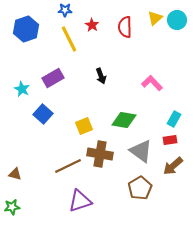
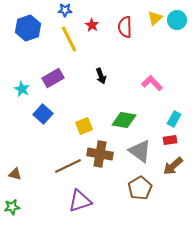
blue hexagon: moved 2 px right, 1 px up
gray triangle: moved 1 px left
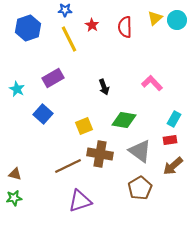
black arrow: moved 3 px right, 11 px down
cyan star: moved 5 px left
green star: moved 2 px right, 9 px up
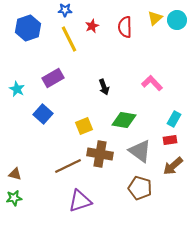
red star: moved 1 px down; rotated 16 degrees clockwise
brown pentagon: rotated 25 degrees counterclockwise
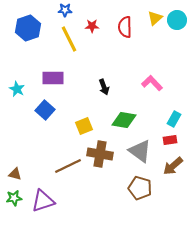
red star: rotated 24 degrees clockwise
purple rectangle: rotated 30 degrees clockwise
blue square: moved 2 px right, 4 px up
purple triangle: moved 37 px left
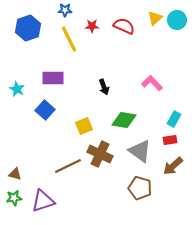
red semicircle: moved 1 px left, 1 px up; rotated 115 degrees clockwise
brown cross: rotated 15 degrees clockwise
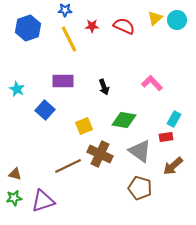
purple rectangle: moved 10 px right, 3 px down
red rectangle: moved 4 px left, 3 px up
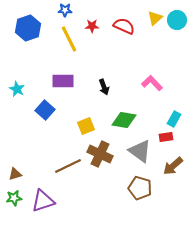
yellow square: moved 2 px right
brown triangle: rotated 32 degrees counterclockwise
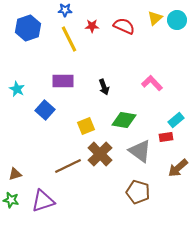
cyan rectangle: moved 2 px right, 1 px down; rotated 21 degrees clockwise
brown cross: rotated 20 degrees clockwise
brown arrow: moved 5 px right, 2 px down
brown pentagon: moved 2 px left, 4 px down
green star: moved 3 px left, 2 px down; rotated 21 degrees clockwise
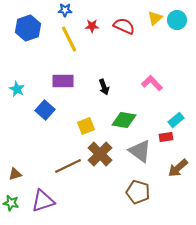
green star: moved 3 px down
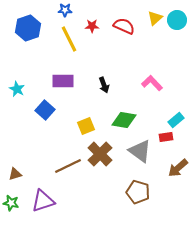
black arrow: moved 2 px up
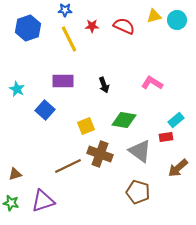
yellow triangle: moved 1 px left, 2 px up; rotated 28 degrees clockwise
pink L-shape: rotated 15 degrees counterclockwise
brown cross: rotated 25 degrees counterclockwise
